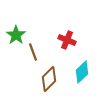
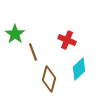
green star: moved 1 px left, 1 px up
cyan diamond: moved 3 px left, 3 px up
brown diamond: rotated 30 degrees counterclockwise
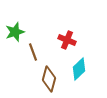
green star: moved 2 px up; rotated 18 degrees clockwise
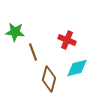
green star: rotated 24 degrees clockwise
cyan diamond: moved 2 px left, 1 px up; rotated 30 degrees clockwise
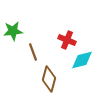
green star: moved 2 px left, 1 px up; rotated 12 degrees counterclockwise
cyan diamond: moved 5 px right, 8 px up
